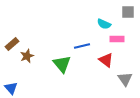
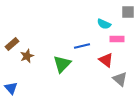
green triangle: rotated 24 degrees clockwise
gray triangle: moved 5 px left; rotated 14 degrees counterclockwise
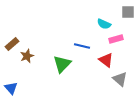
pink rectangle: moved 1 px left; rotated 16 degrees counterclockwise
blue line: rotated 28 degrees clockwise
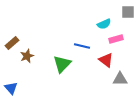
cyan semicircle: rotated 48 degrees counterclockwise
brown rectangle: moved 1 px up
gray triangle: rotated 42 degrees counterclockwise
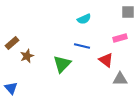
cyan semicircle: moved 20 px left, 5 px up
pink rectangle: moved 4 px right, 1 px up
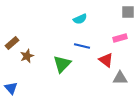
cyan semicircle: moved 4 px left
gray triangle: moved 1 px up
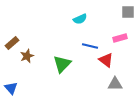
blue line: moved 8 px right
gray triangle: moved 5 px left, 6 px down
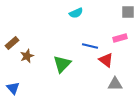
cyan semicircle: moved 4 px left, 6 px up
blue triangle: moved 2 px right
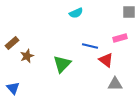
gray square: moved 1 px right
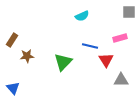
cyan semicircle: moved 6 px right, 3 px down
brown rectangle: moved 3 px up; rotated 16 degrees counterclockwise
brown star: rotated 16 degrees clockwise
red triangle: rotated 21 degrees clockwise
green triangle: moved 1 px right, 2 px up
gray triangle: moved 6 px right, 4 px up
